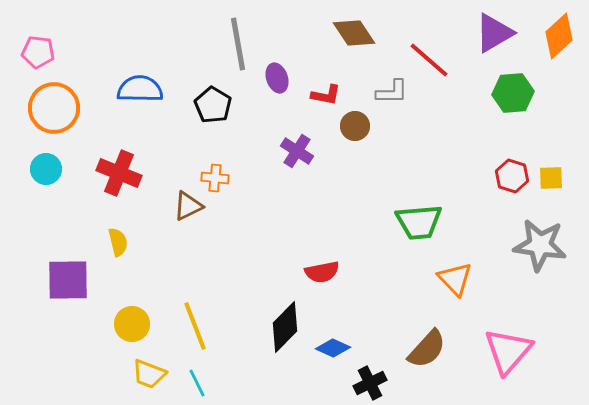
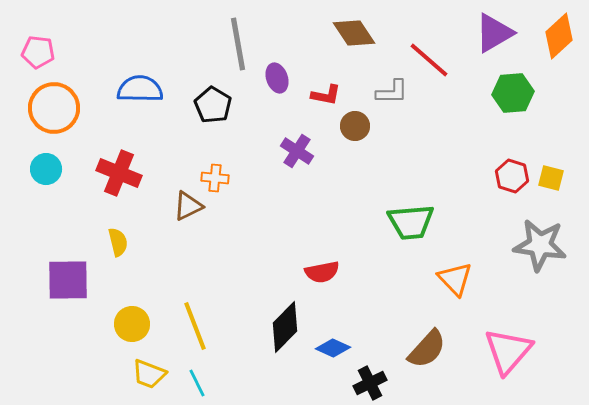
yellow square: rotated 16 degrees clockwise
green trapezoid: moved 8 px left
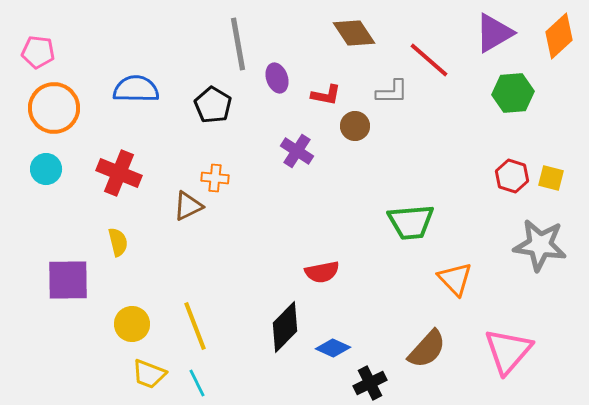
blue semicircle: moved 4 px left
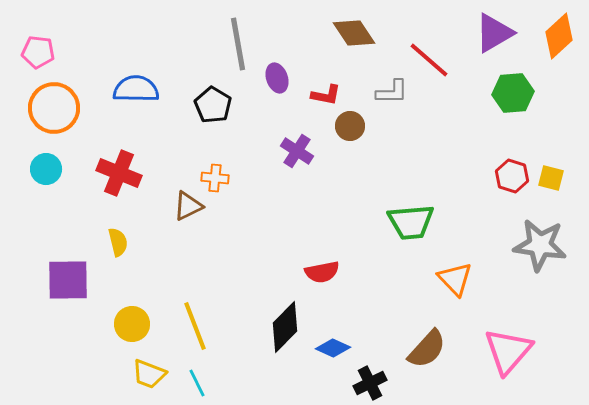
brown circle: moved 5 px left
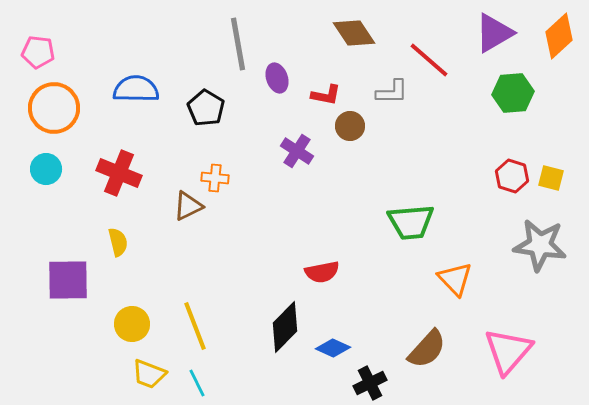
black pentagon: moved 7 px left, 3 px down
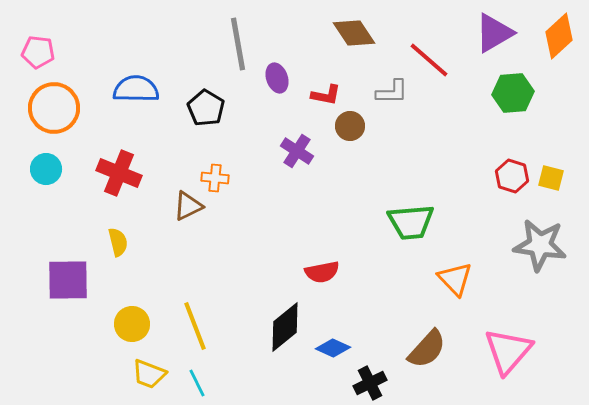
black diamond: rotated 6 degrees clockwise
